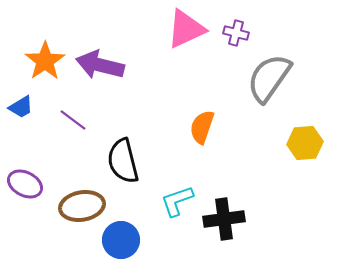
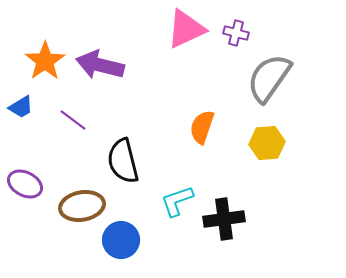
yellow hexagon: moved 38 px left
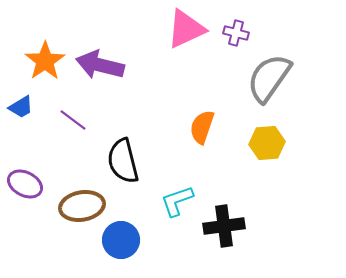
black cross: moved 7 px down
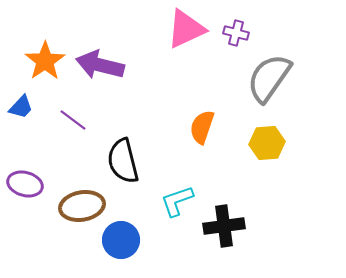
blue trapezoid: rotated 16 degrees counterclockwise
purple ellipse: rotated 12 degrees counterclockwise
